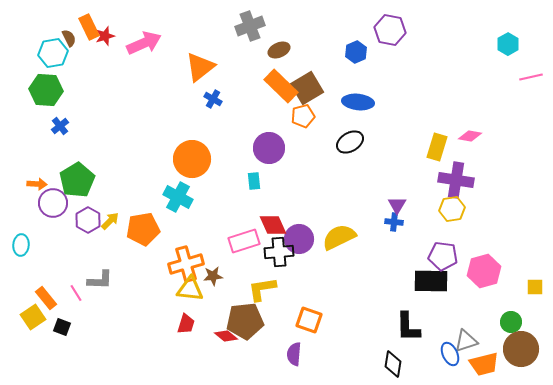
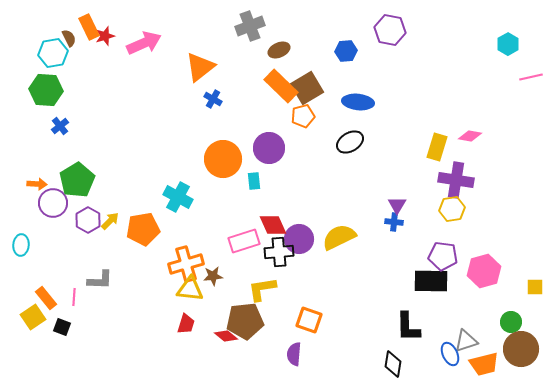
blue hexagon at (356, 52): moved 10 px left, 1 px up; rotated 20 degrees clockwise
orange circle at (192, 159): moved 31 px right
pink line at (76, 293): moved 2 px left, 4 px down; rotated 36 degrees clockwise
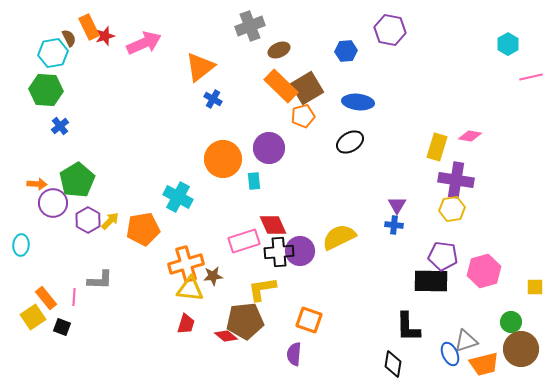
blue cross at (394, 222): moved 3 px down
purple circle at (299, 239): moved 1 px right, 12 px down
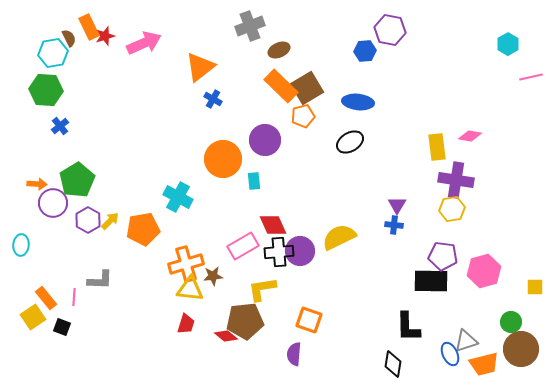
blue hexagon at (346, 51): moved 19 px right
yellow rectangle at (437, 147): rotated 24 degrees counterclockwise
purple circle at (269, 148): moved 4 px left, 8 px up
pink rectangle at (244, 241): moved 1 px left, 5 px down; rotated 12 degrees counterclockwise
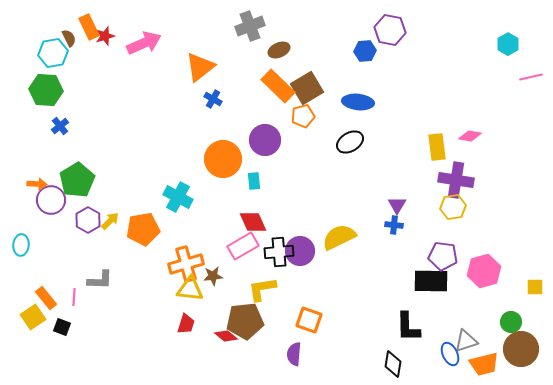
orange rectangle at (281, 86): moved 3 px left
purple circle at (53, 203): moved 2 px left, 3 px up
yellow hexagon at (452, 209): moved 1 px right, 2 px up
red diamond at (273, 225): moved 20 px left, 3 px up
